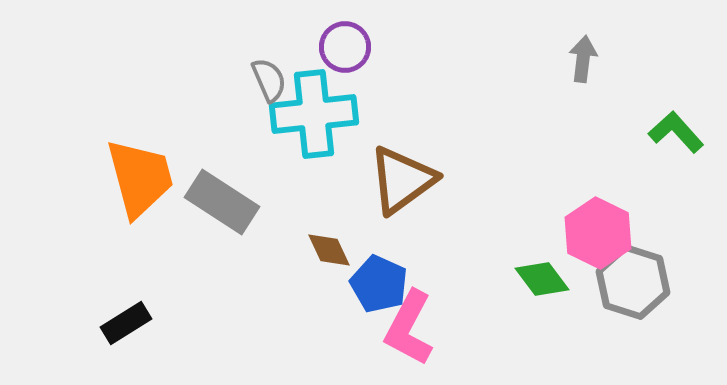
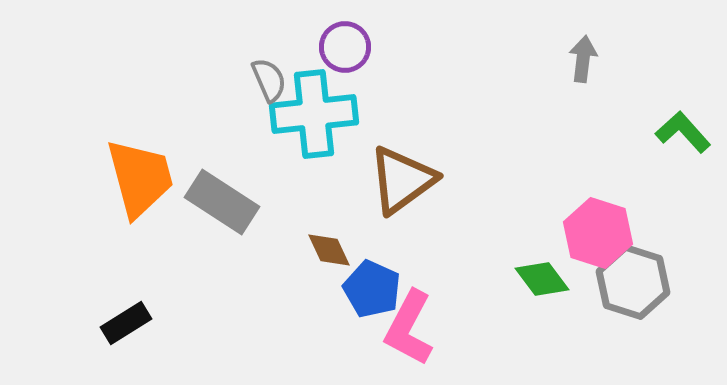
green L-shape: moved 7 px right
pink hexagon: rotated 8 degrees counterclockwise
blue pentagon: moved 7 px left, 5 px down
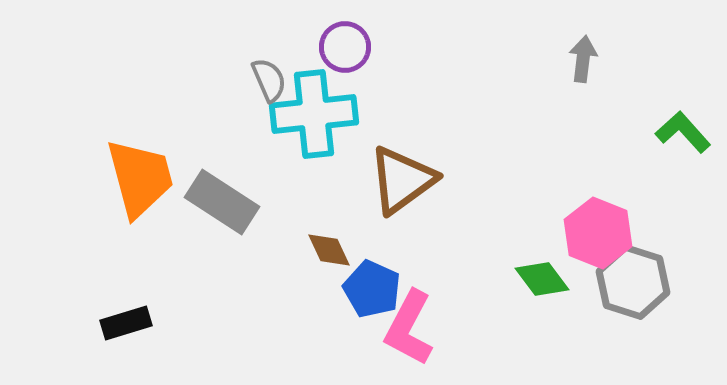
pink hexagon: rotated 4 degrees clockwise
black rectangle: rotated 15 degrees clockwise
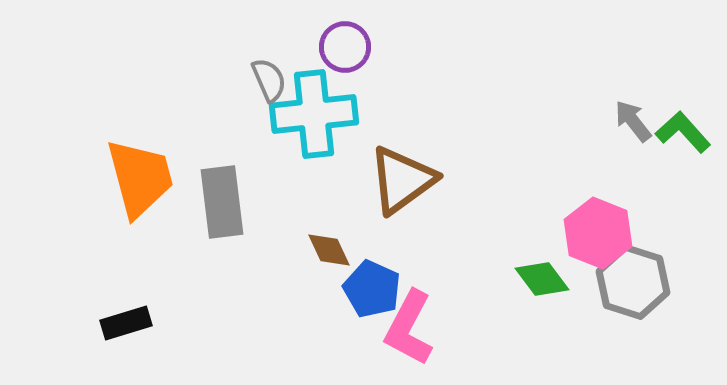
gray arrow: moved 50 px right, 62 px down; rotated 45 degrees counterclockwise
gray rectangle: rotated 50 degrees clockwise
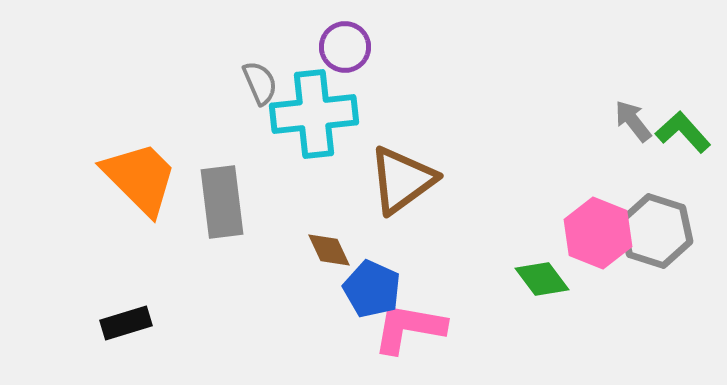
gray semicircle: moved 9 px left, 3 px down
orange trapezoid: rotated 30 degrees counterclockwise
gray hexagon: moved 23 px right, 51 px up
pink L-shape: rotated 72 degrees clockwise
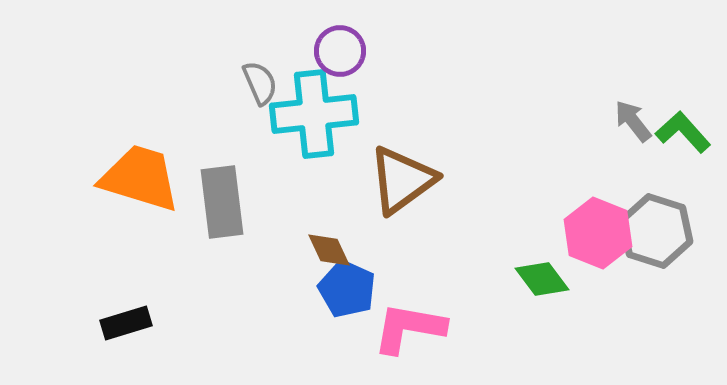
purple circle: moved 5 px left, 4 px down
orange trapezoid: rotated 28 degrees counterclockwise
blue pentagon: moved 25 px left
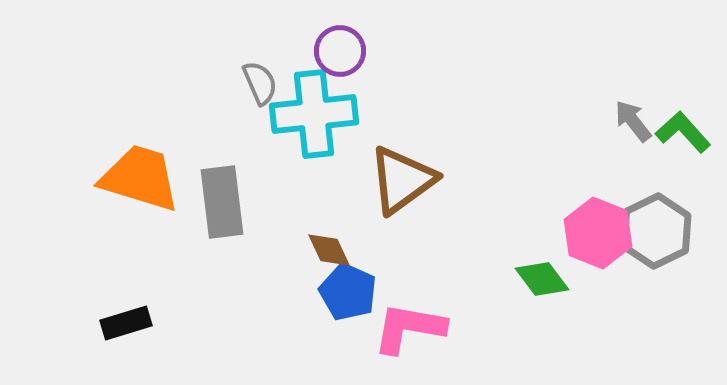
gray hexagon: rotated 16 degrees clockwise
blue pentagon: moved 1 px right, 3 px down
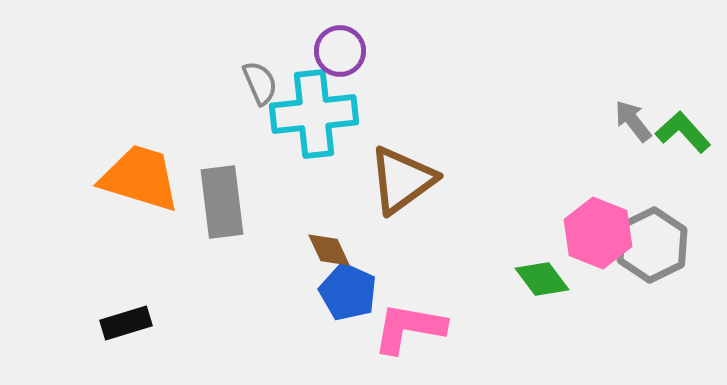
gray hexagon: moved 4 px left, 14 px down
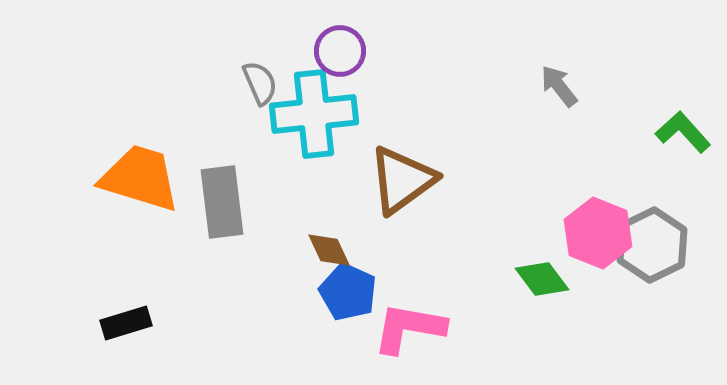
gray arrow: moved 74 px left, 35 px up
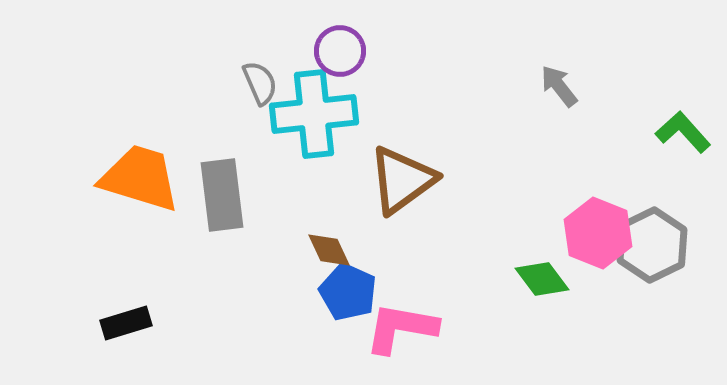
gray rectangle: moved 7 px up
pink L-shape: moved 8 px left
